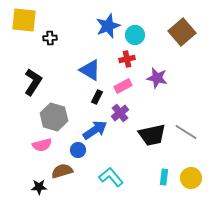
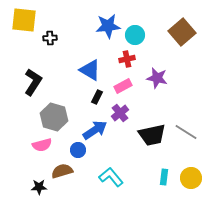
blue star: rotated 15 degrees clockwise
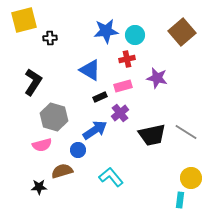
yellow square: rotated 20 degrees counterclockwise
blue star: moved 2 px left, 5 px down
pink rectangle: rotated 12 degrees clockwise
black rectangle: moved 3 px right; rotated 40 degrees clockwise
cyan rectangle: moved 16 px right, 23 px down
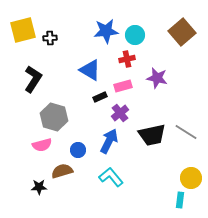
yellow square: moved 1 px left, 10 px down
black L-shape: moved 3 px up
blue arrow: moved 14 px right, 11 px down; rotated 30 degrees counterclockwise
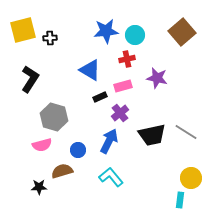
black L-shape: moved 3 px left
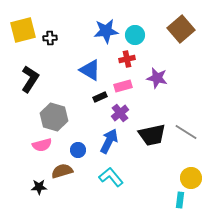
brown square: moved 1 px left, 3 px up
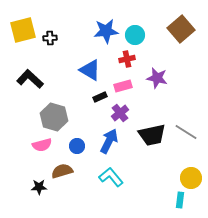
black L-shape: rotated 80 degrees counterclockwise
blue circle: moved 1 px left, 4 px up
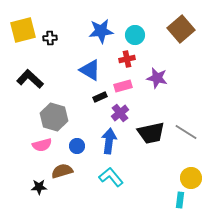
blue star: moved 5 px left
black trapezoid: moved 1 px left, 2 px up
blue arrow: rotated 20 degrees counterclockwise
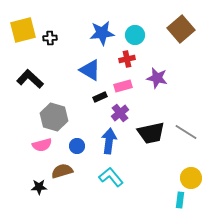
blue star: moved 1 px right, 2 px down
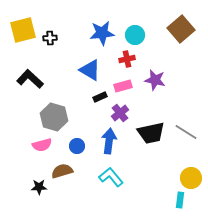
purple star: moved 2 px left, 2 px down
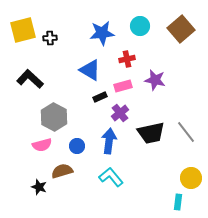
cyan circle: moved 5 px right, 9 px up
gray hexagon: rotated 12 degrees clockwise
gray line: rotated 20 degrees clockwise
black star: rotated 21 degrees clockwise
cyan rectangle: moved 2 px left, 2 px down
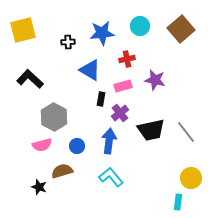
black cross: moved 18 px right, 4 px down
black rectangle: moved 1 px right, 2 px down; rotated 56 degrees counterclockwise
black trapezoid: moved 3 px up
